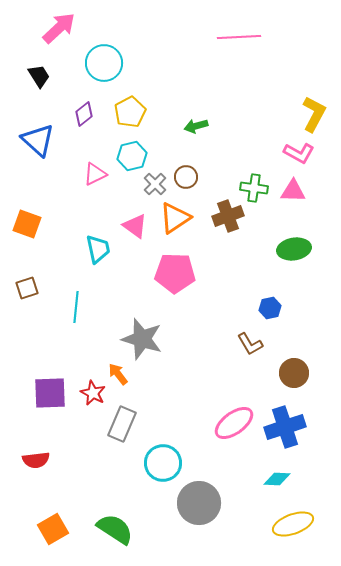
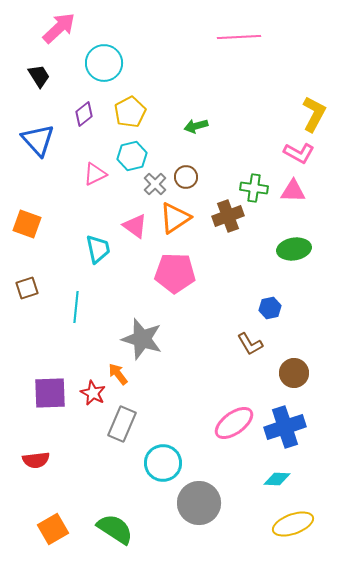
blue triangle at (38, 140): rotated 6 degrees clockwise
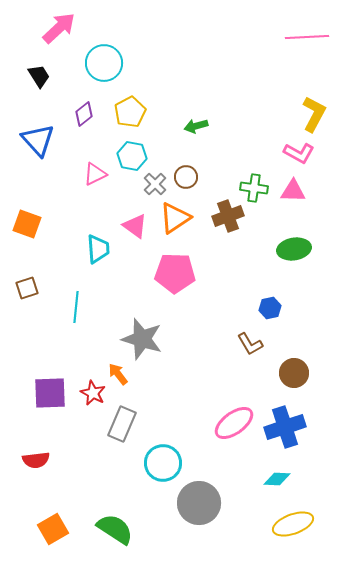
pink line at (239, 37): moved 68 px right
cyan hexagon at (132, 156): rotated 24 degrees clockwise
cyan trapezoid at (98, 249): rotated 8 degrees clockwise
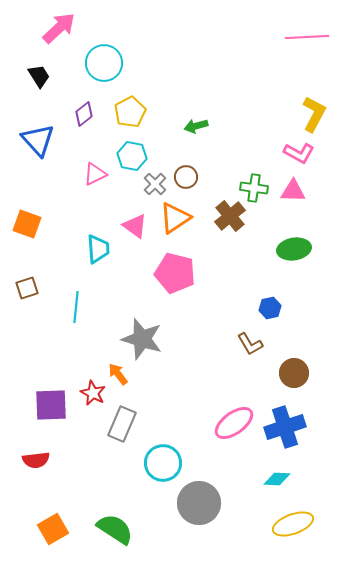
brown cross at (228, 216): moved 2 px right; rotated 20 degrees counterclockwise
pink pentagon at (175, 273): rotated 12 degrees clockwise
purple square at (50, 393): moved 1 px right, 12 px down
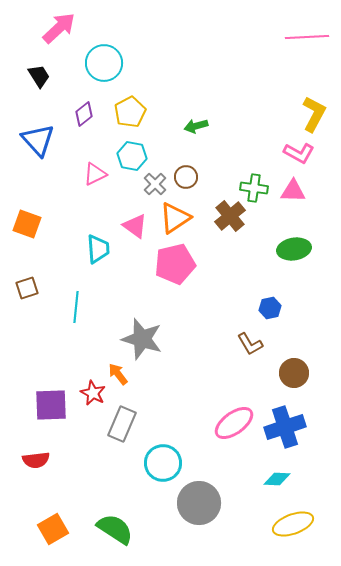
pink pentagon at (175, 273): moved 9 px up; rotated 27 degrees counterclockwise
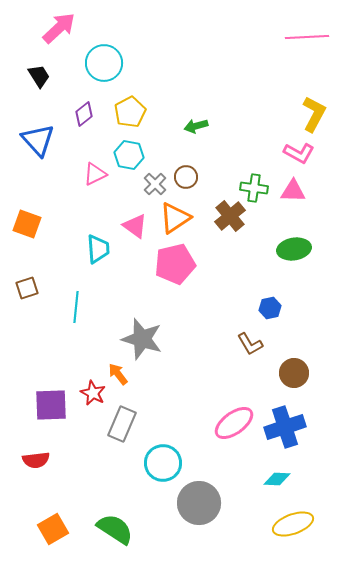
cyan hexagon at (132, 156): moved 3 px left, 1 px up
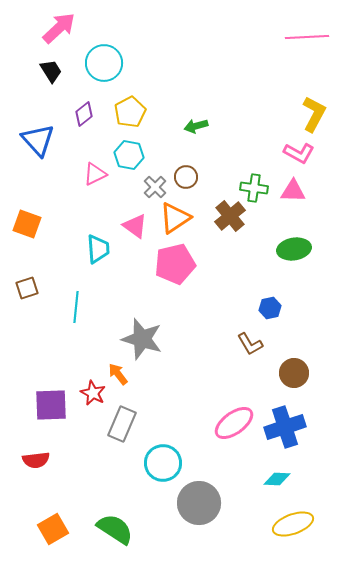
black trapezoid at (39, 76): moved 12 px right, 5 px up
gray cross at (155, 184): moved 3 px down
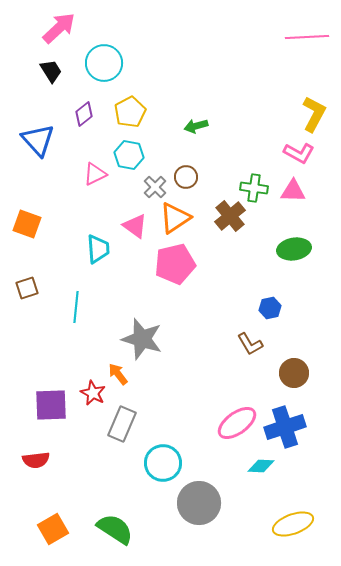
pink ellipse at (234, 423): moved 3 px right
cyan diamond at (277, 479): moved 16 px left, 13 px up
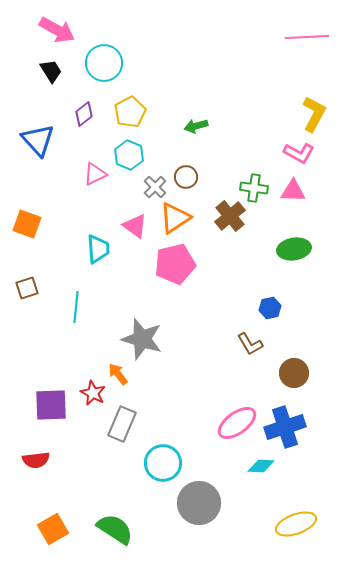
pink arrow at (59, 28): moved 2 px left, 2 px down; rotated 72 degrees clockwise
cyan hexagon at (129, 155): rotated 12 degrees clockwise
yellow ellipse at (293, 524): moved 3 px right
